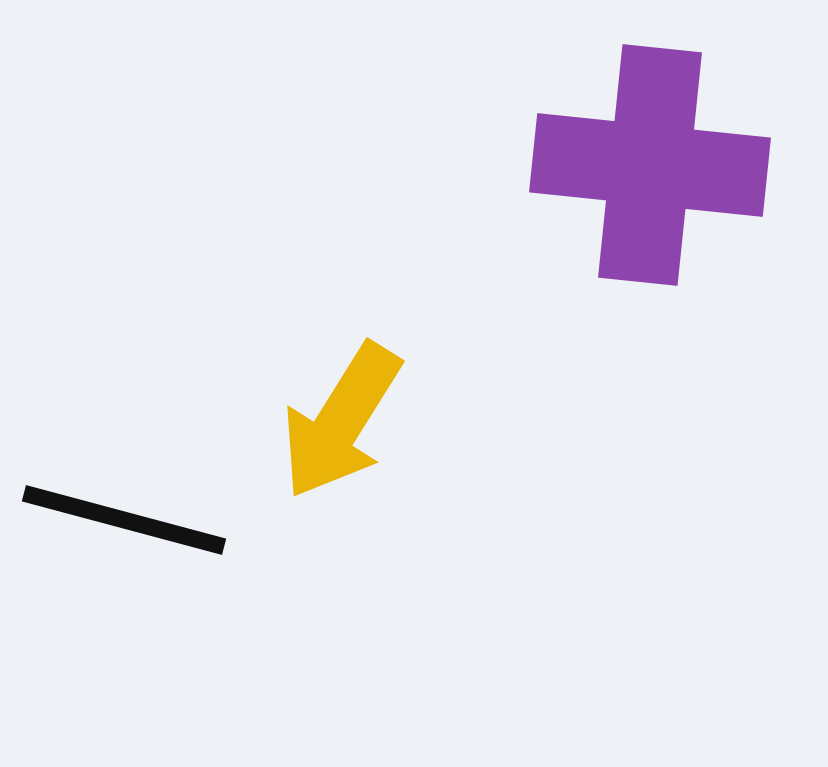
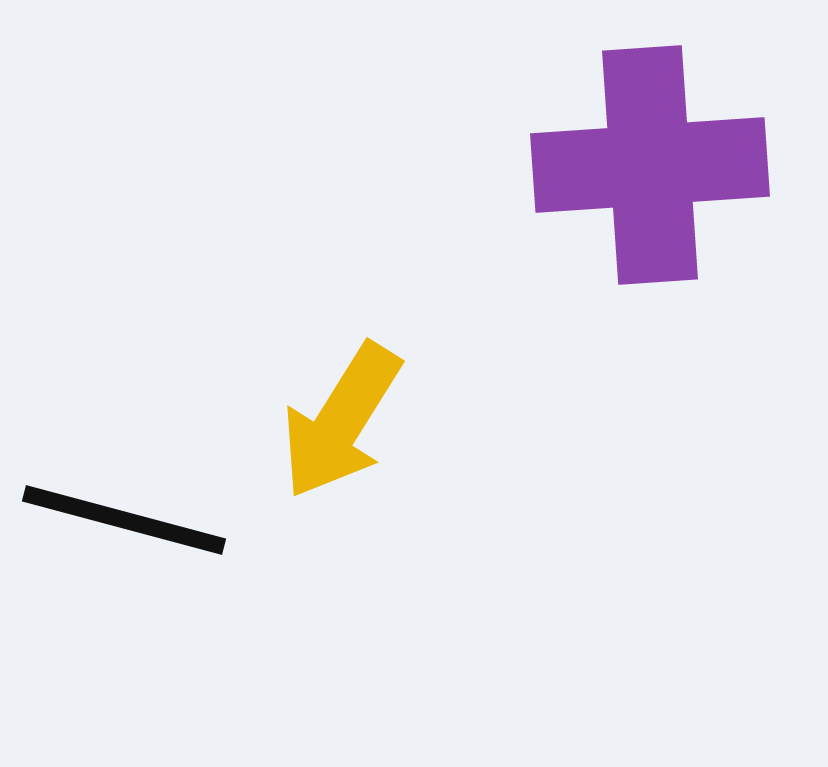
purple cross: rotated 10 degrees counterclockwise
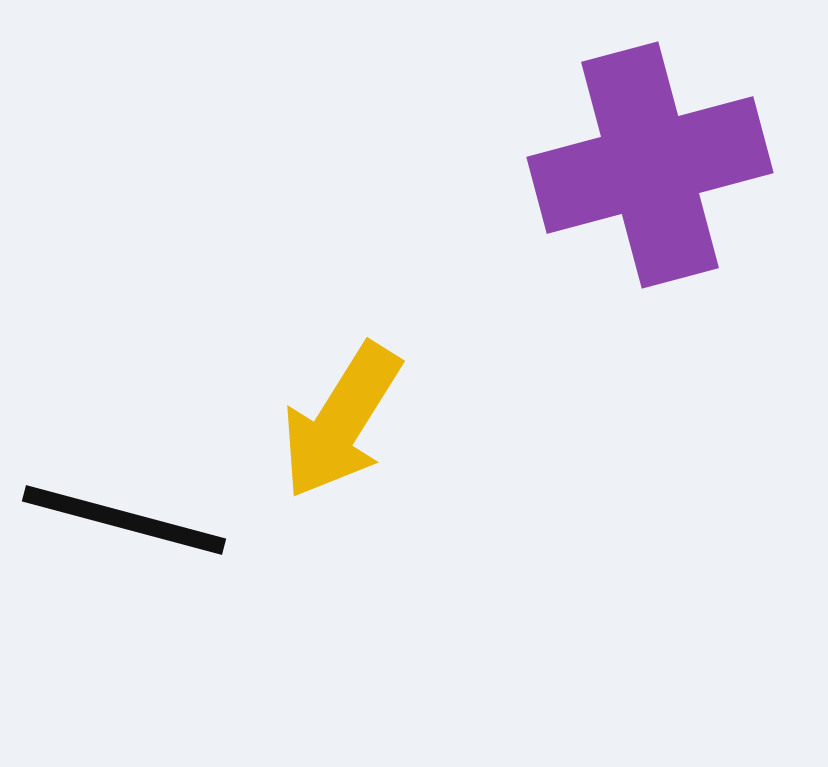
purple cross: rotated 11 degrees counterclockwise
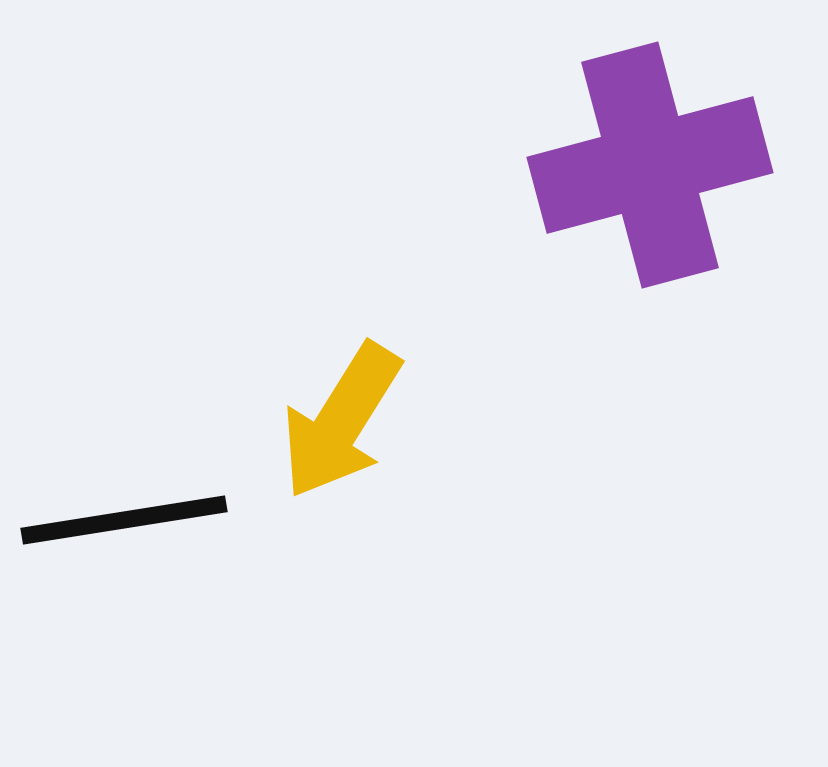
black line: rotated 24 degrees counterclockwise
